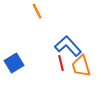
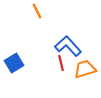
orange trapezoid: moved 4 px right, 3 px down; rotated 90 degrees clockwise
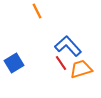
red line: rotated 21 degrees counterclockwise
orange trapezoid: moved 4 px left
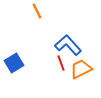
blue L-shape: moved 1 px up
red line: rotated 14 degrees clockwise
orange trapezoid: rotated 10 degrees counterclockwise
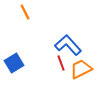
orange line: moved 12 px left, 1 px down
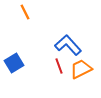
red line: moved 2 px left, 3 px down
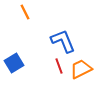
blue L-shape: moved 5 px left, 4 px up; rotated 20 degrees clockwise
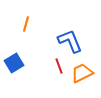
orange line: moved 1 px right, 12 px down; rotated 42 degrees clockwise
blue L-shape: moved 7 px right
orange trapezoid: moved 1 px right, 4 px down
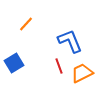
orange line: rotated 28 degrees clockwise
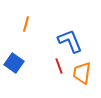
orange line: rotated 28 degrees counterclockwise
blue square: rotated 24 degrees counterclockwise
orange trapezoid: rotated 55 degrees counterclockwise
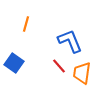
red line: rotated 21 degrees counterclockwise
